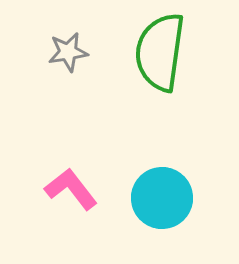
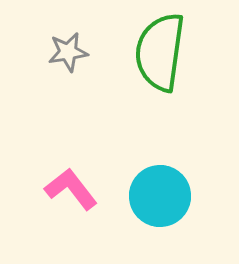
cyan circle: moved 2 px left, 2 px up
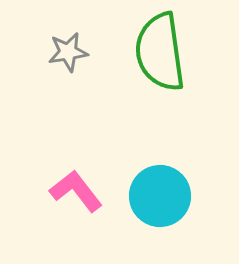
green semicircle: rotated 16 degrees counterclockwise
pink L-shape: moved 5 px right, 2 px down
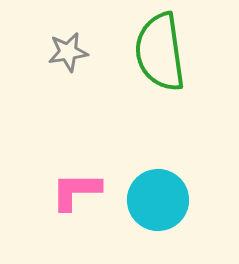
pink L-shape: rotated 52 degrees counterclockwise
cyan circle: moved 2 px left, 4 px down
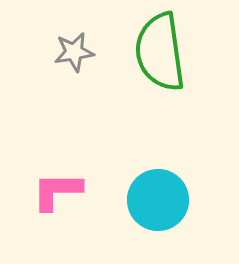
gray star: moved 6 px right
pink L-shape: moved 19 px left
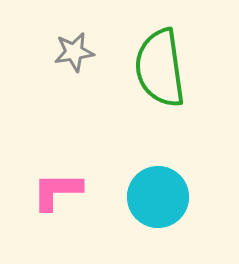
green semicircle: moved 16 px down
cyan circle: moved 3 px up
